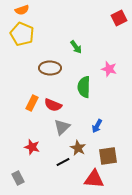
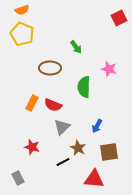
brown square: moved 1 px right, 4 px up
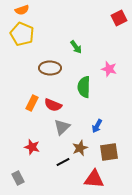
brown star: moved 2 px right; rotated 21 degrees clockwise
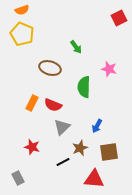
brown ellipse: rotated 15 degrees clockwise
